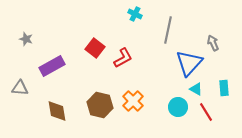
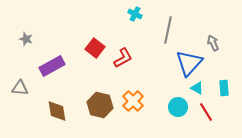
cyan triangle: moved 1 px right, 1 px up
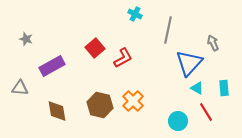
red square: rotated 12 degrees clockwise
cyan circle: moved 14 px down
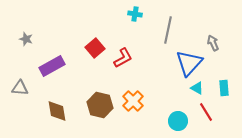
cyan cross: rotated 16 degrees counterclockwise
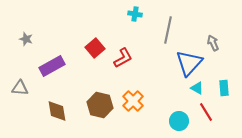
cyan circle: moved 1 px right
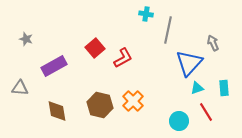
cyan cross: moved 11 px right
purple rectangle: moved 2 px right
cyan triangle: rotated 48 degrees counterclockwise
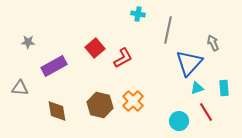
cyan cross: moved 8 px left
gray star: moved 2 px right, 3 px down; rotated 16 degrees counterclockwise
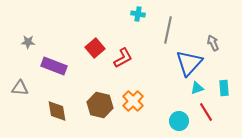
purple rectangle: rotated 50 degrees clockwise
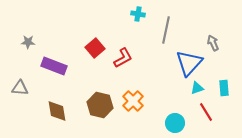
gray line: moved 2 px left
cyan circle: moved 4 px left, 2 px down
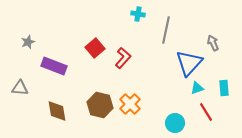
gray star: rotated 24 degrees counterclockwise
red L-shape: rotated 20 degrees counterclockwise
orange cross: moved 3 px left, 3 px down
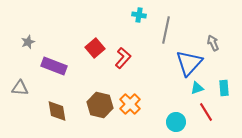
cyan cross: moved 1 px right, 1 px down
cyan circle: moved 1 px right, 1 px up
